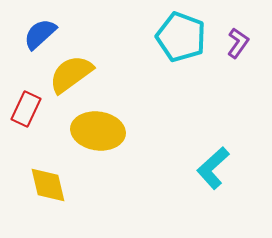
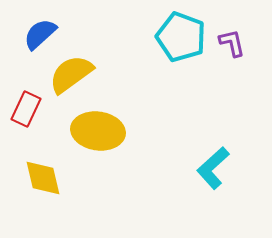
purple L-shape: moved 6 px left; rotated 48 degrees counterclockwise
yellow diamond: moved 5 px left, 7 px up
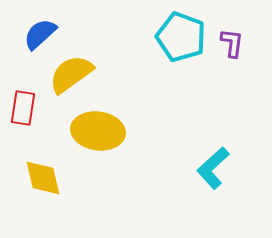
purple L-shape: rotated 20 degrees clockwise
red rectangle: moved 3 px left, 1 px up; rotated 16 degrees counterclockwise
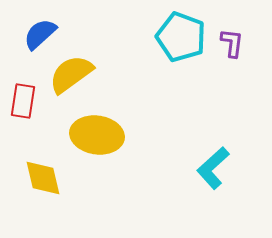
red rectangle: moved 7 px up
yellow ellipse: moved 1 px left, 4 px down
